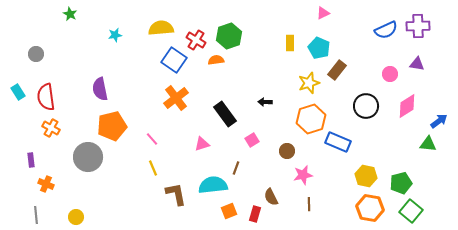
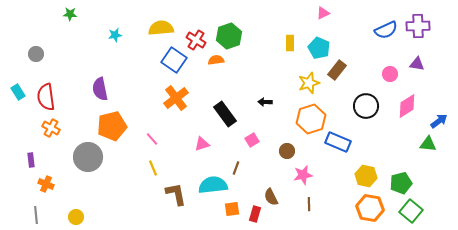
green star at (70, 14): rotated 24 degrees counterclockwise
orange square at (229, 211): moved 3 px right, 2 px up; rotated 14 degrees clockwise
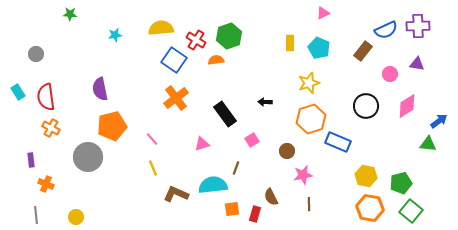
brown rectangle at (337, 70): moved 26 px right, 19 px up
brown L-shape at (176, 194): rotated 55 degrees counterclockwise
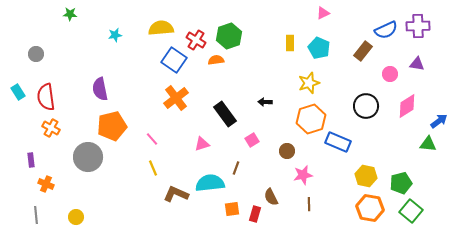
cyan semicircle at (213, 185): moved 3 px left, 2 px up
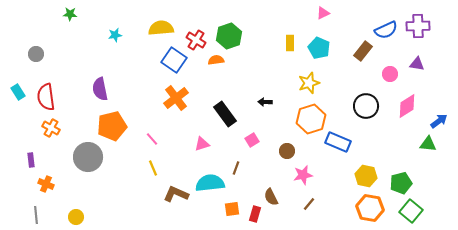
brown line at (309, 204): rotated 40 degrees clockwise
